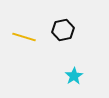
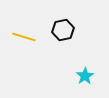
cyan star: moved 11 px right
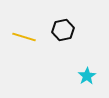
cyan star: moved 2 px right
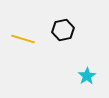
yellow line: moved 1 px left, 2 px down
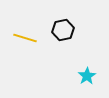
yellow line: moved 2 px right, 1 px up
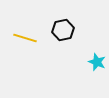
cyan star: moved 10 px right, 14 px up; rotated 18 degrees counterclockwise
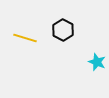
black hexagon: rotated 20 degrees counterclockwise
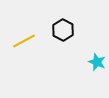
yellow line: moved 1 px left, 3 px down; rotated 45 degrees counterclockwise
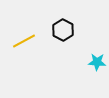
cyan star: rotated 18 degrees counterclockwise
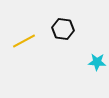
black hexagon: moved 1 px up; rotated 20 degrees counterclockwise
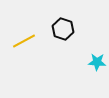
black hexagon: rotated 10 degrees clockwise
